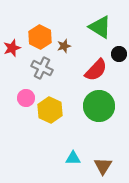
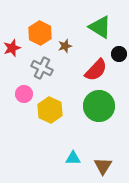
orange hexagon: moved 4 px up
brown star: moved 1 px right
pink circle: moved 2 px left, 4 px up
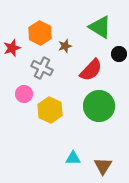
red semicircle: moved 5 px left
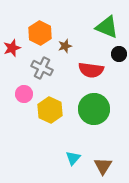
green triangle: moved 7 px right; rotated 10 degrees counterclockwise
red semicircle: rotated 55 degrees clockwise
green circle: moved 5 px left, 3 px down
cyan triangle: rotated 49 degrees counterclockwise
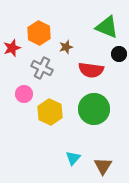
orange hexagon: moved 1 px left
brown star: moved 1 px right, 1 px down
yellow hexagon: moved 2 px down
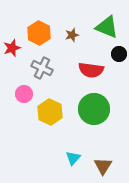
brown star: moved 6 px right, 12 px up
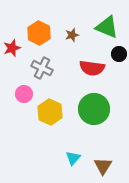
red semicircle: moved 1 px right, 2 px up
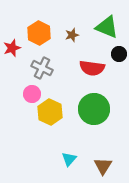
pink circle: moved 8 px right
cyan triangle: moved 4 px left, 1 px down
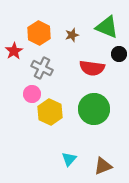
red star: moved 2 px right, 3 px down; rotated 12 degrees counterclockwise
brown triangle: rotated 36 degrees clockwise
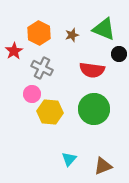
green triangle: moved 3 px left, 2 px down
red semicircle: moved 2 px down
yellow hexagon: rotated 20 degrees counterclockwise
